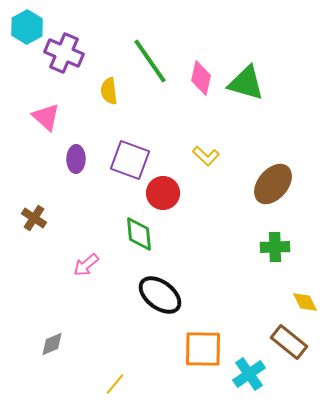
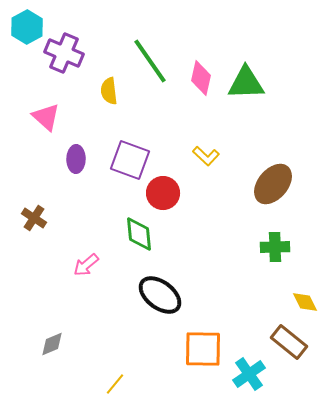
green triangle: rotated 18 degrees counterclockwise
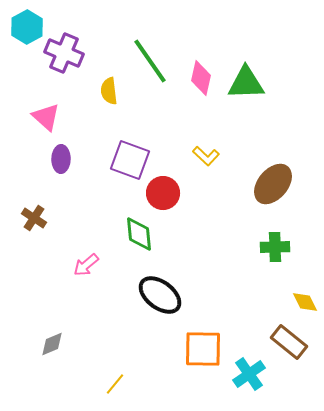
purple ellipse: moved 15 px left
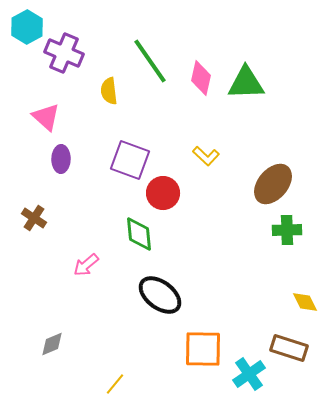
green cross: moved 12 px right, 17 px up
brown rectangle: moved 6 px down; rotated 21 degrees counterclockwise
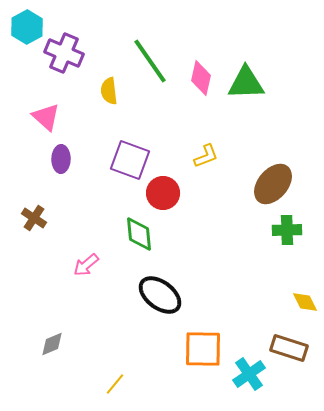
yellow L-shape: rotated 64 degrees counterclockwise
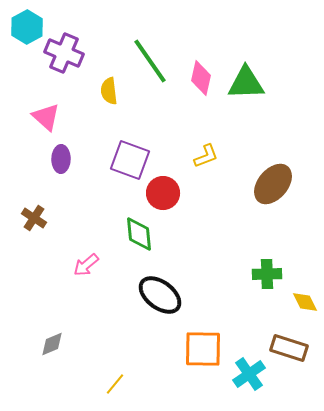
green cross: moved 20 px left, 44 px down
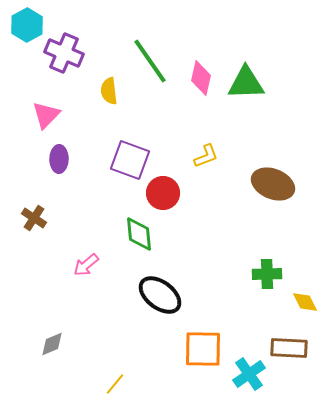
cyan hexagon: moved 2 px up
pink triangle: moved 2 px up; rotated 32 degrees clockwise
purple ellipse: moved 2 px left
brown ellipse: rotated 72 degrees clockwise
brown rectangle: rotated 15 degrees counterclockwise
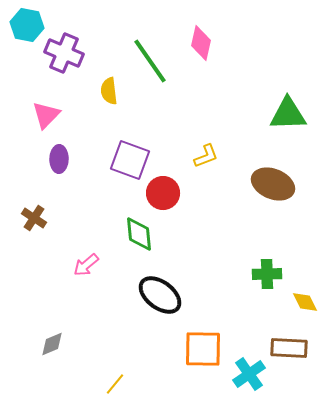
cyan hexagon: rotated 20 degrees counterclockwise
pink diamond: moved 35 px up
green triangle: moved 42 px right, 31 px down
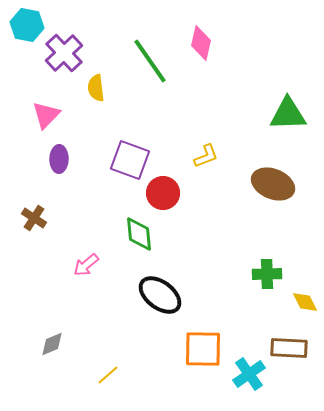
purple cross: rotated 24 degrees clockwise
yellow semicircle: moved 13 px left, 3 px up
yellow line: moved 7 px left, 9 px up; rotated 10 degrees clockwise
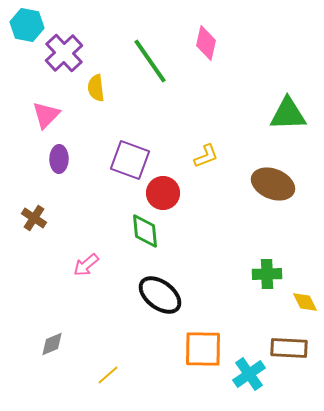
pink diamond: moved 5 px right
green diamond: moved 6 px right, 3 px up
